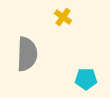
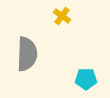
yellow cross: moved 1 px left, 1 px up
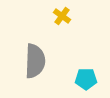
gray semicircle: moved 8 px right, 7 px down
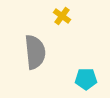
gray semicircle: moved 9 px up; rotated 8 degrees counterclockwise
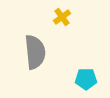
yellow cross: moved 1 px down; rotated 18 degrees clockwise
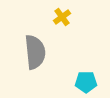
cyan pentagon: moved 3 px down
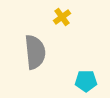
cyan pentagon: moved 1 px up
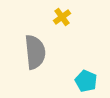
cyan pentagon: rotated 25 degrees clockwise
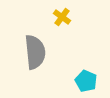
yellow cross: rotated 18 degrees counterclockwise
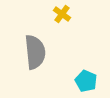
yellow cross: moved 3 px up
